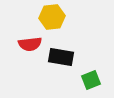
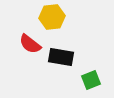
red semicircle: rotated 45 degrees clockwise
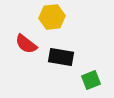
red semicircle: moved 4 px left
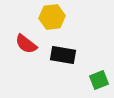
black rectangle: moved 2 px right, 2 px up
green square: moved 8 px right
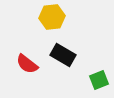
red semicircle: moved 1 px right, 20 px down
black rectangle: rotated 20 degrees clockwise
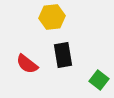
black rectangle: rotated 50 degrees clockwise
green square: rotated 30 degrees counterclockwise
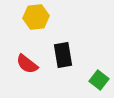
yellow hexagon: moved 16 px left
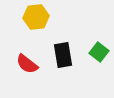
green square: moved 28 px up
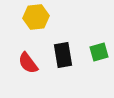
green square: rotated 36 degrees clockwise
red semicircle: moved 1 px right, 1 px up; rotated 15 degrees clockwise
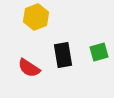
yellow hexagon: rotated 15 degrees counterclockwise
red semicircle: moved 1 px right, 5 px down; rotated 20 degrees counterclockwise
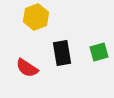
black rectangle: moved 1 px left, 2 px up
red semicircle: moved 2 px left
